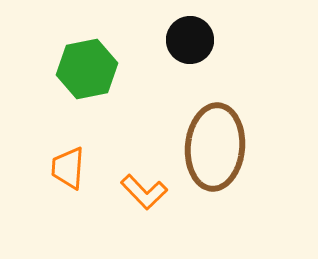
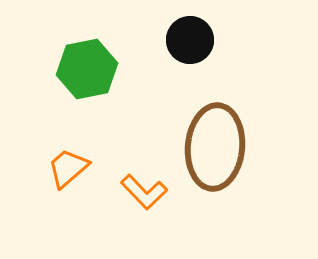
orange trapezoid: rotated 45 degrees clockwise
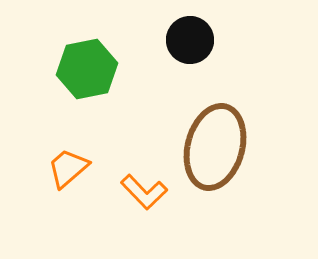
brown ellipse: rotated 10 degrees clockwise
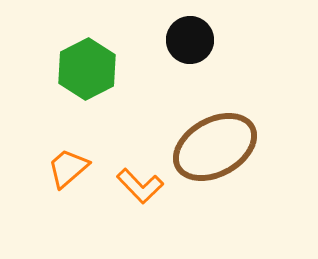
green hexagon: rotated 16 degrees counterclockwise
brown ellipse: rotated 46 degrees clockwise
orange L-shape: moved 4 px left, 6 px up
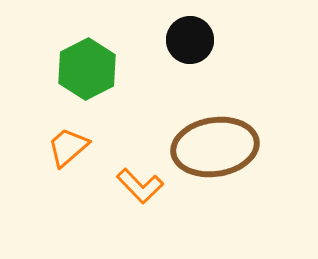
brown ellipse: rotated 20 degrees clockwise
orange trapezoid: moved 21 px up
